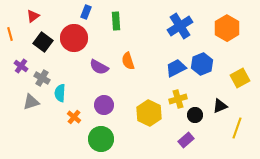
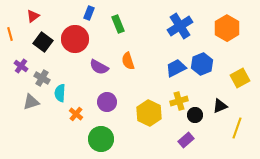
blue rectangle: moved 3 px right, 1 px down
green rectangle: moved 2 px right, 3 px down; rotated 18 degrees counterclockwise
red circle: moved 1 px right, 1 px down
yellow cross: moved 1 px right, 2 px down
purple circle: moved 3 px right, 3 px up
orange cross: moved 2 px right, 3 px up
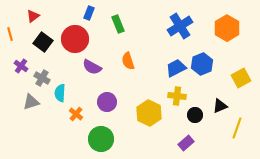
purple semicircle: moved 7 px left
yellow square: moved 1 px right
yellow cross: moved 2 px left, 5 px up; rotated 24 degrees clockwise
purple rectangle: moved 3 px down
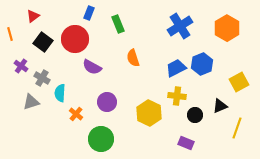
orange semicircle: moved 5 px right, 3 px up
yellow square: moved 2 px left, 4 px down
purple rectangle: rotated 63 degrees clockwise
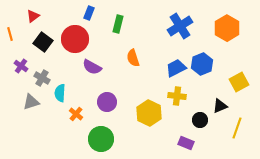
green rectangle: rotated 36 degrees clockwise
black circle: moved 5 px right, 5 px down
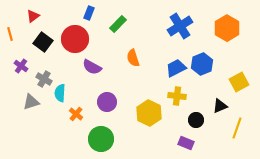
green rectangle: rotated 30 degrees clockwise
gray cross: moved 2 px right, 1 px down
black circle: moved 4 px left
